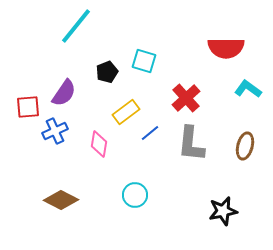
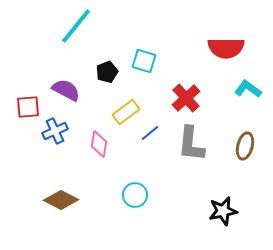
purple semicircle: moved 2 px right, 3 px up; rotated 96 degrees counterclockwise
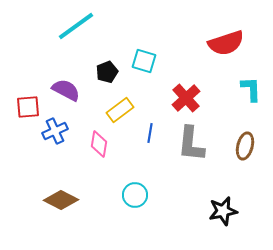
cyan line: rotated 15 degrees clockwise
red semicircle: moved 5 px up; rotated 18 degrees counterclockwise
cyan L-shape: moved 3 px right; rotated 52 degrees clockwise
yellow rectangle: moved 6 px left, 2 px up
blue line: rotated 42 degrees counterclockwise
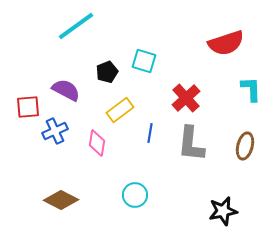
pink diamond: moved 2 px left, 1 px up
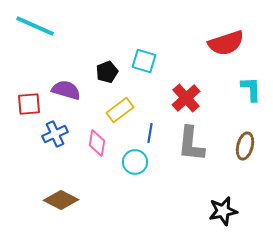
cyan line: moved 41 px left; rotated 60 degrees clockwise
purple semicircle: rotated 12 degrees counterclockwise
red square: moved 1 px right, 3 px up
blue cross: moved 3 px down
cyan circle: moved 33 px up
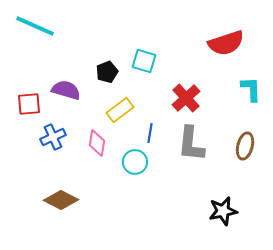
blue cross: moved 2 px left, 3 px down
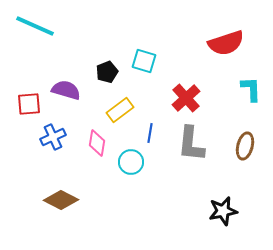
cyan circle: moved 4 px left
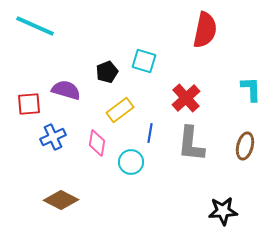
red semicircle: moved 21 px left, 13 px up; rotated 60 degrees counterclockwise
black star: rotated 8 degrees clockwise
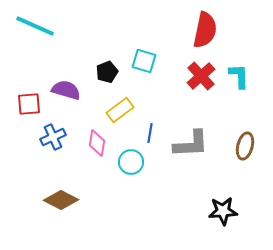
cyan L-shape: moved 12 px left, 13 px up
red cross: moved 15 px right, 22 px up
gray L-shape: rotated 99 degrees counterclockwise
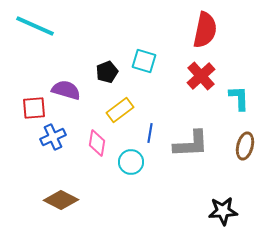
cyan L-shape: moved 22 px down
red square: moved 5 px right, 4 px down
